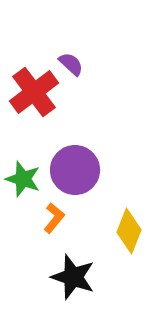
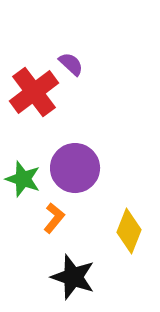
purple circle: moved 2 px up
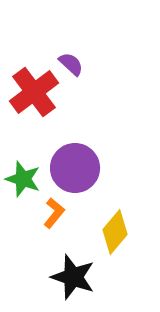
orange L-shape: moved 5 px up
yellow diamond: moved 14 px left, 1 px down; rotated 18 degrees clockwise
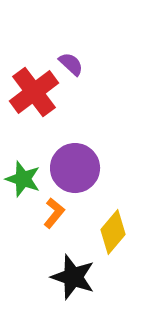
yellow diamond: moved 2 px left
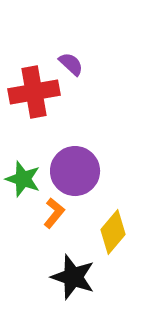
red cross: rotated 27 degrees clockwise
purple circle: moved 3 px down
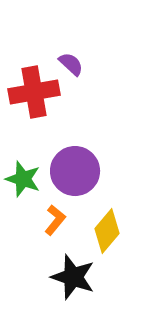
orange L-shape: moved 1 px right, 7 px down
yellow diamond: moved 6 px left, 1 px up
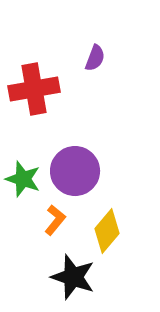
purple semicircle: moved 24 px right, 6 px up; rotated 68 degrees clockwise
red cross: moved 3 px up
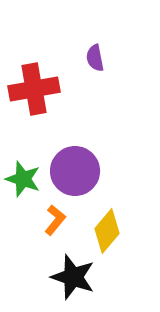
purple semicircle: rotated 148 degrees clockwise
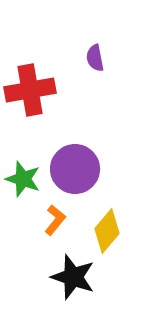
red cross: moved 4 px left, 1 px down
purple circle: moved 2 px up
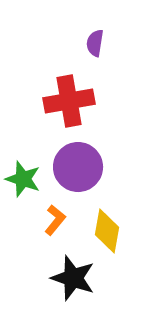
purple semicircle: moved 15 px up; rotated 20 degrees clockwise
red cross: moved 39 px right, 11 px down
purple circle: moved 3 px right, 2 px up
yellow diamond: rotated 30 degrees counterclockwise
black star: moved 1 px down
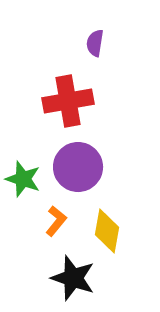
red cross: moved 1 px left
orange L-shape: moved 1 px right, 1 px down
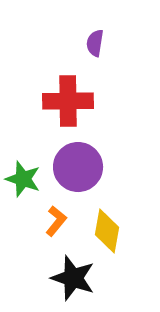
red cross: rotated 9 degrees clockwise
